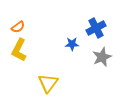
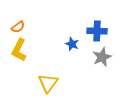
blue cross: moved 1 px right, 3 px down; rotated 30 degrees clockwise
blue star: rotated 24 degrees clockwise
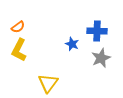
gray star: moved 1 px left, 1 px down
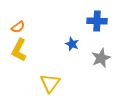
blue cross: moved 10 px up
yellow triangle: moved 2 px right
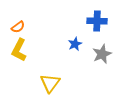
blue star: moved 3 px right; rotated 24 degrees clockwise
gray star: moved 1 px right, 4 px up
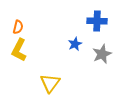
orange semicircle: rotated 40 degrees counterclockwise
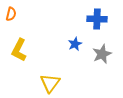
blue cross: moved 2 px up
orange semicircle: moved 7 px left, 13 px up
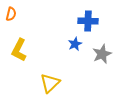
blue cross: moved 9 px left, 2 px down
yellow triangle: rotated 10 degrees clockwise
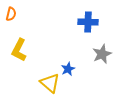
blue cross: moved 1 px down
blue star: moved 7 px left, 25 px down
yellow triangle: rotated 35 degrees counterclockwise
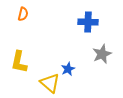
orange semicircle: moved 12 px right
yellow L-shape: moved 12 px down; rotated 15 degrees counterclockwise
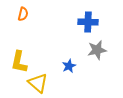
gray star: moved 5 px left, 4 px up; rotated 12 degrees clockwise
blue star: moved 1 px right, 3 px up
yellow triangle: moved 12 px left
